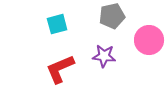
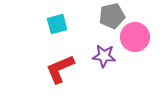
pink circle: moved 14 px left, 3 px up
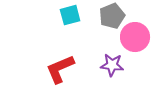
gray pentagon: rotated 10 degrees counterclockwise
cyan square: moved 13 px right, 9 px up
purple star: moved 8 px right, 9 px down
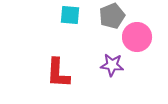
cyan square: rotated 20 degrees clockwise
pink circle: moved 2 px right
red L-shape: moved 2 px left, 4 px down; rotated 64 degrees counterclockwise
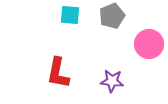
pink circle: moved 12 px right, 7 px down
purple star: moved 16 px down
red L-shape: rotated 8 degrees clockwise
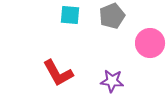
pink circle: moved 1 px right, 1 px up
red L-shape: rotated 40 degrees counterclockwise
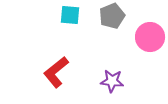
pink circle: moved 6 px up
red L-shape: moved 2 px left, 1 px up; rotated 80 degrees clockwise
